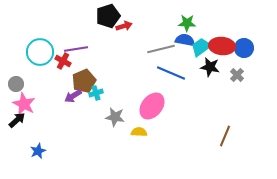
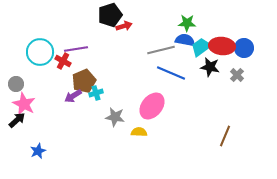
black pentagon: moved 2 px right, 1 px up
gray line: moved 1 px down
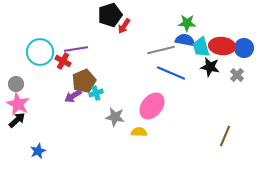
red arrow: rotated 140 degrees clockwise
cyan trapezoid: rotated 70 degrees counterclockwise
pink star: moved 6 px left
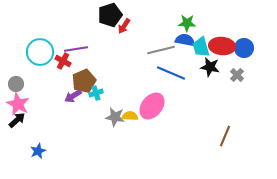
yellow semicircle: moved 9 px left, 16 px up
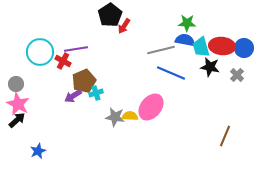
black pentagon: rotated 15 degrees counterclockwise
pink ellipse: moved 1 px left, 1 px down
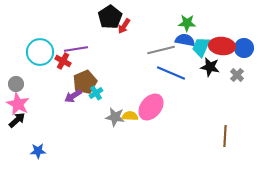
black pentagon: moved 2 px down
cyan trapezoid: rotated 40 degrees clockwise
brown pentagon: moved 1 px right, 1 px down
cyan cross: rotated 16 degrees counterclockwise
brown line: rotated 20 degrees counterclockwise
blue star: rotated 21 degrees clockwise
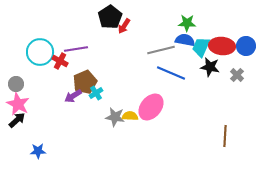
blue circle: moved 2 px right, 2 px up
red cross: moved 3 px left
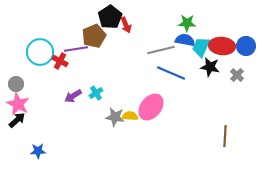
red arrow: moved 2 px right, 1 px up; rotated 56 degrees counterclockwise
brown pentagon: moved 9 px right, 46 px up
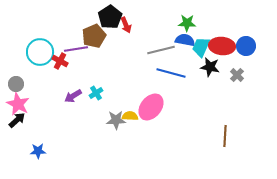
blue line: rotated 8 degrees counterclockwise
gray star: moved 1 px right, 3 px down; rotated 12 degrees counterclockwise
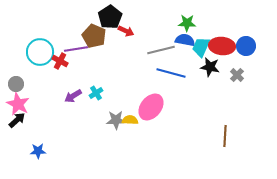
red arrow: moved 6 px down; rotated 42 degrees counterclockwise
brown pentagon: rotated 25 degrees counterclockwise
yellow semicircle: moved 4 px down
